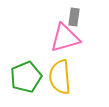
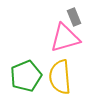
gray rectangle: rotated 30 degrees counterclockwise
green pentagon: moved 1 px up
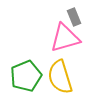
yellow semicircle: rotated 12 degrees counterclockwise
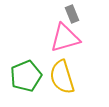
gray rectangle: moved 2 px left, 3 px up
yellow semicircle: moved 2 px right
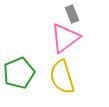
pink triangle: rotated 20 degrees counterclockwise
green pentagon: moved 7 px left, 3 px up
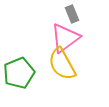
yellow semicircle: moved 13 px up; rotated 12 degrees counterclockwise
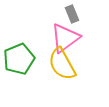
green pentagon: moved 14 px up
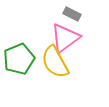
gray rectangle: rotated 42 degrees counterclockwise
yellow semicircle: moved 7 px left, 2 px up
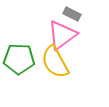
pink triangle: moved 3 px left, 3 px up
green pentagon: rotated 24 degrees clockwise
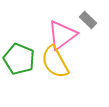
gray rectangle: moved 16 px right, 6 px down; rotated 18 degrees clockwise
green pentagon: rotated 20 degrees clockwise
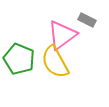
gray rectangle: moved 1 px left; rotated 18 degrees counterclockwise
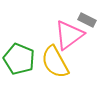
pink triangle: moved 7 px right
